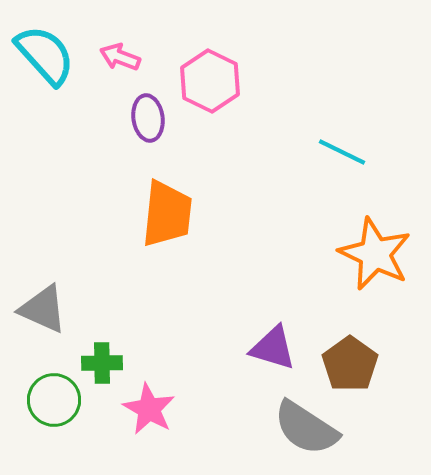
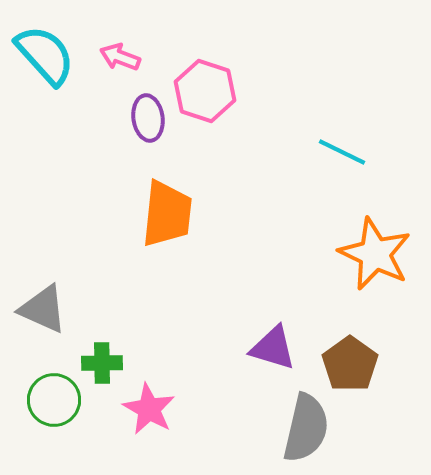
pink hexagon: moved 5 px left, 10 px down; rotated 8 degrees counterclockwise
gray semicircle: rotated 110 degrees counterclockwise
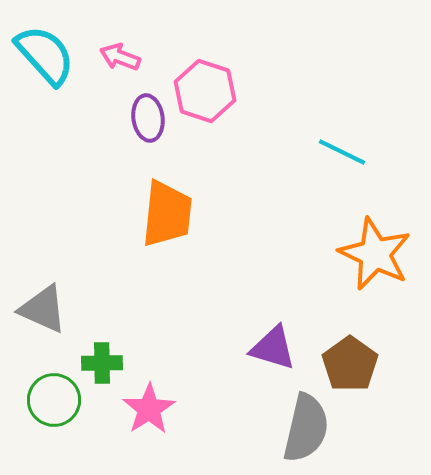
pink star: rotated 10 degrees clockwise
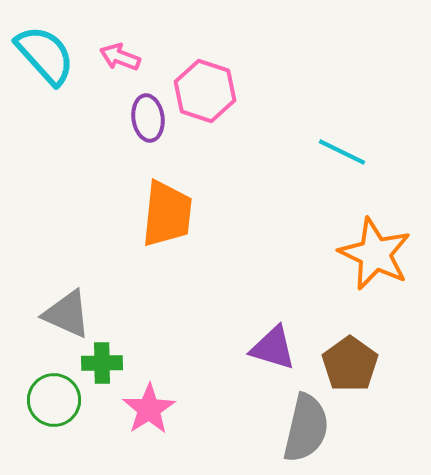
gray triangle: moved 24 px right, 5 px down
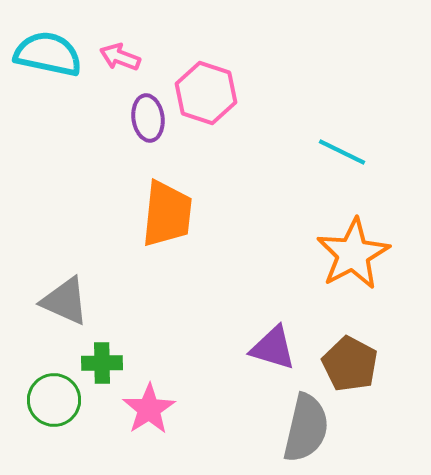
cyan semicircle: moved 3 px right, 1 px up; rotated 36 degrees counterclockwise
pink hexagon: moved 1 px right, 2 px down
orange star: moved 22 px left; rotated 18 degrees clockwise
gray triangle: moved 2 px left, 13 px up
brown pentagon: rotated 8 degrees counterclockwise
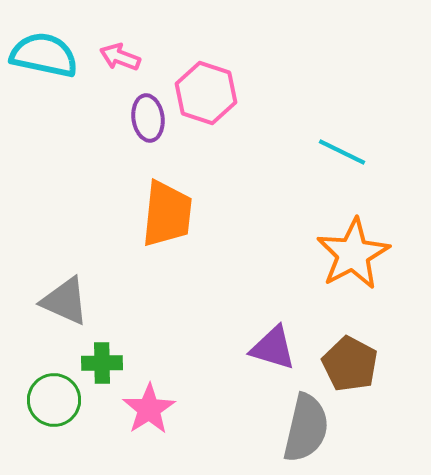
cyan semicircle: moved 4 px left, 1 px down
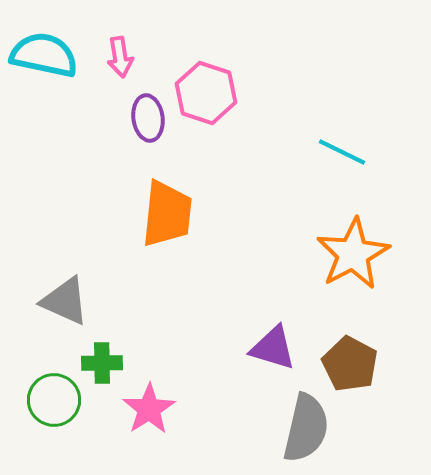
pink arrow: rotated 120 degrees counterclockwise
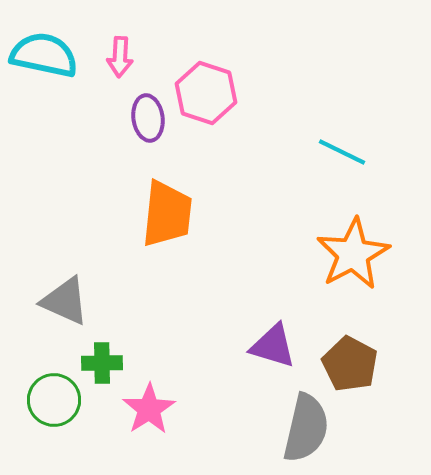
pink arrow: rotated 12 degrees clockwise
purple triangle: moved 2 px up
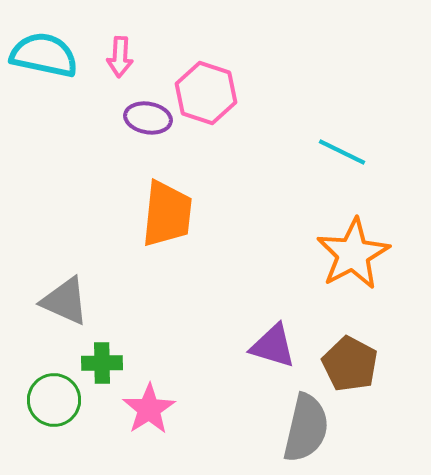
purple ellipse: rotated 72 degrees counterclockwise
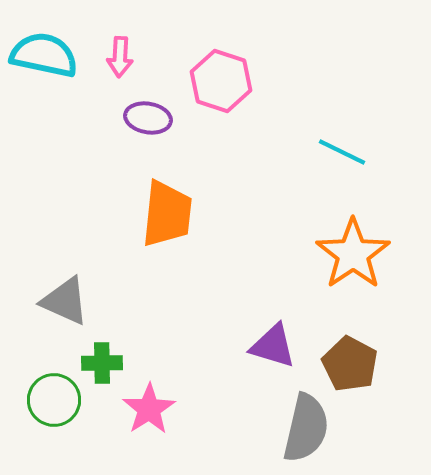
pink hexagon: moved 15 px right, 12 px up
orange star: rotated 6 degrees counterclockwise
